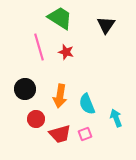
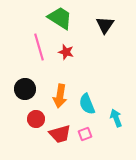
black triangle: moved 1 px left
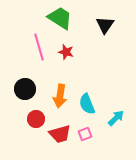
cyan arrow: rotated 66 degrees clockwise
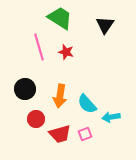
cyan semicircle: rotated 20 degrees counterclockwise
cyan arrow: moved 5 px left, 1 px up; rotated 144 degrees counterclockwise
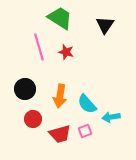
red circle: moved 3 px left
pink square: moved 3 px up
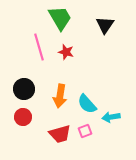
green trapezoid: rotated 28 degrees clockwise
black circle: moved 1 px left
red circle: moved 10 px left, 2 px up
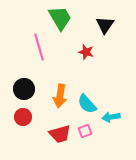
red star: moved 20 px right
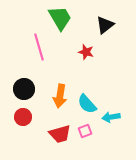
black triangle: rotated 18 degrees clockwise
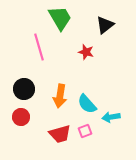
red circle: moved 2 px left
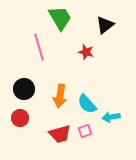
red circle: moved 1 px left, 1 px down
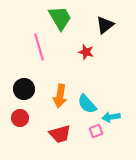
pink square: moved 11 px right
